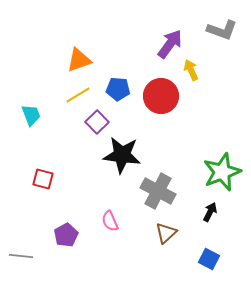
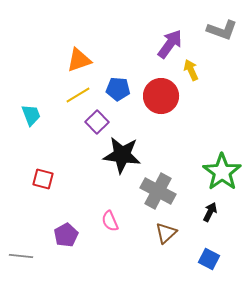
green star: rotated 15 degrees counterclockwise
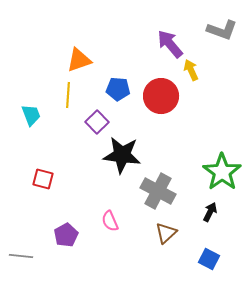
purple arrow: rotated 76 degrees counterclockwise
yellow line: moved 10 px left; rotated 55 degrees counterclockwise
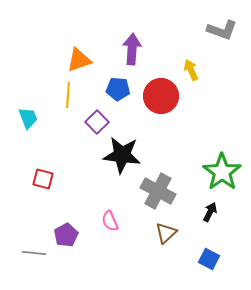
purple arrow: moved 38 px left, 5 px down; rotated 44 degrees clockwise
cyan trapezoid: moved 3 px left, 3 px down
gray line: moved 13 px right, 3 px up
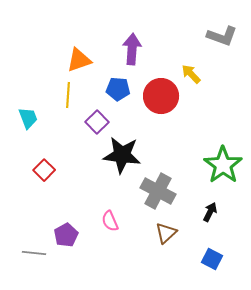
gray L-shape: moved 6 px down
yellow arrow: moved 4 px down; rotated 20 degrees counterclockwise
green star: moved 1 px right, 7 px up
red square: moved 1 px right, 9 px up; rotated 30 degrees clockwise
blue square: moved 3 px right
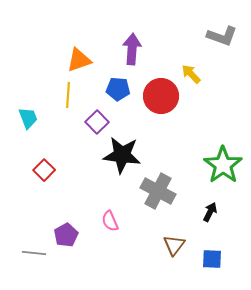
brown triangle: moved 8 px right, 12 px down; rotated 10 degrees counterclockwise
blue square: rotated 25 degrees counterclockwise
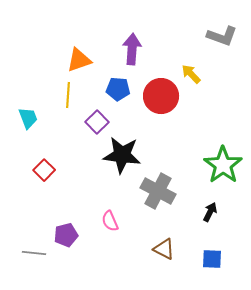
purple pentagon: rotated 15 degrees clockwise
brown triangle: moved 10 px left, 4 px down; rotated 40 degrees counterclockwise
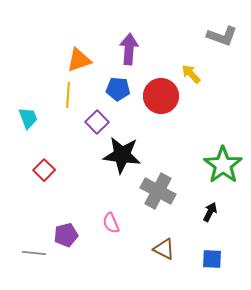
purple arrow: moved 3 px left
pink semicircle: moved 1 px right, 2 px down
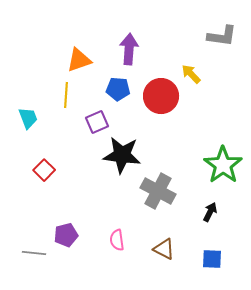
gray L-shape: rotated 12 degrees counterclockwise
yellow line: moved 2 px left
purple square: rotated 20 degrees clockwise
pink semicircle: moved 6 px right, 17 px down; rotated 15 degrees clockwise
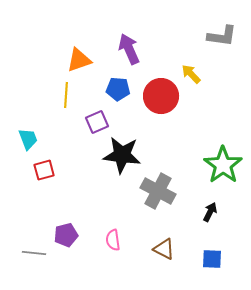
purple arrow: rotated 28 degrees counterclockwise
cyan trapezoid: moved 21 px down
red square: rotated 30 degrees clockwise
pink semicircle: moved 4 px left
